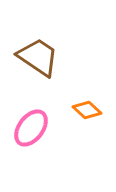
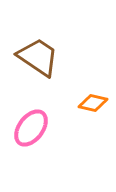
orange diamond: moved 6 px right, 7 px up; rotated 28 degrees counterclockwise
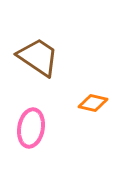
pink ellipse: rotated 27 degrees counterclockwise
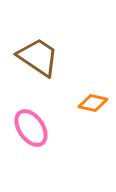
pink ellipse: rotated 45 degrees counterclockwise
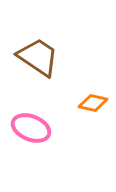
pink ellipse: rotated 33 degrees counterclockwise
